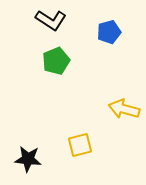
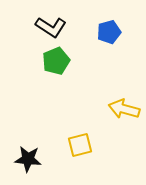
black L-shape: moved 7 px down
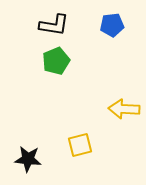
black L-shape: moved 3 px right, 2 px up; rotated 24 degrees counterclockwise
blue pentagon: moved 3 px right, 7 px up; rotated 10 degrees clockwise
yellow arrow: rotated 12 degrees counterclockwise
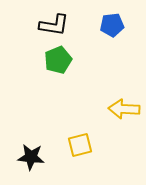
green pentagon: moved 2 px right, 1 px up
black star: moved 3 px right, 2 px up
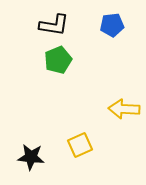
yellow square: rotated 10 degrees counterclockwise
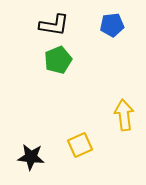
yellow arrow: moved 6 px down; rotated 80 degrees clockwise
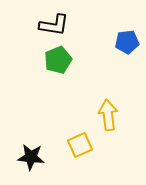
blue pentagon: moved 15 px right, 17 px down
yellow arrow: moved 16 px left
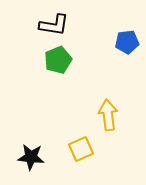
yellow square: moved 1 px right, 4 px down
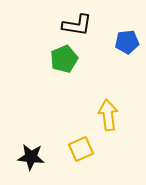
black L-shape: moved 23 px right
green pentagon: moved 6 px right, 1 px up
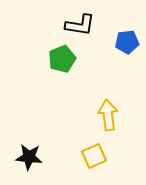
black L-shape: moved 3 px right
green pentagon: moved 2 px left
yellow square: moved 13 px right, 7 px down
black star: moved 2 px left
